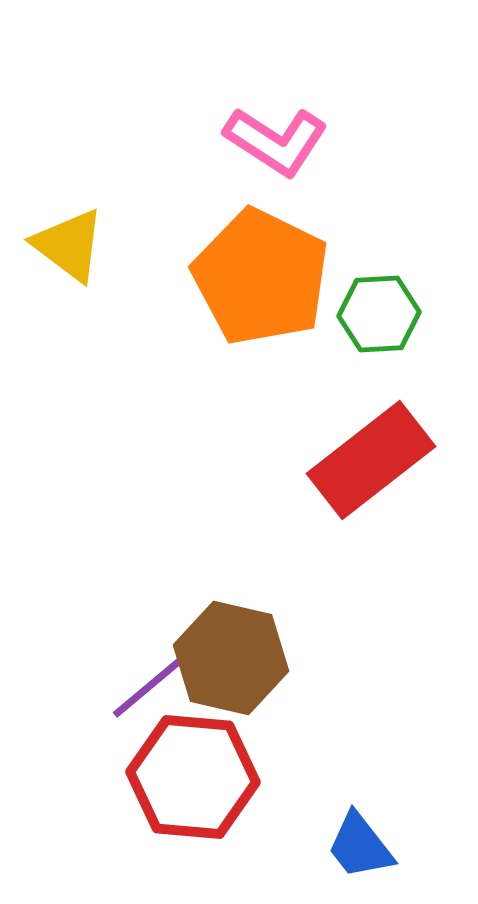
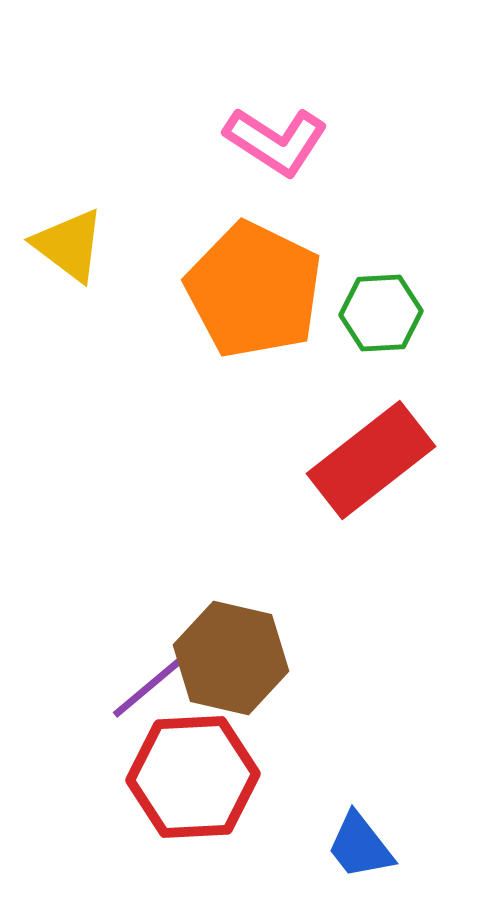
orange pentagon: moved 7 px left, 13 px down
green hexagon: moved 2 px right, 1 px up
red hexagon: rotated 8 degrees counterclockwise
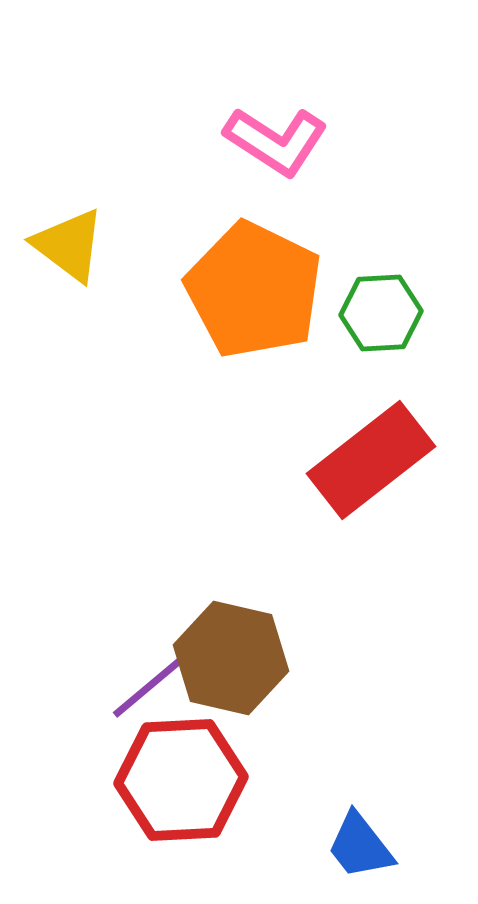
red hexagon: moved 12 px left, 3 px down
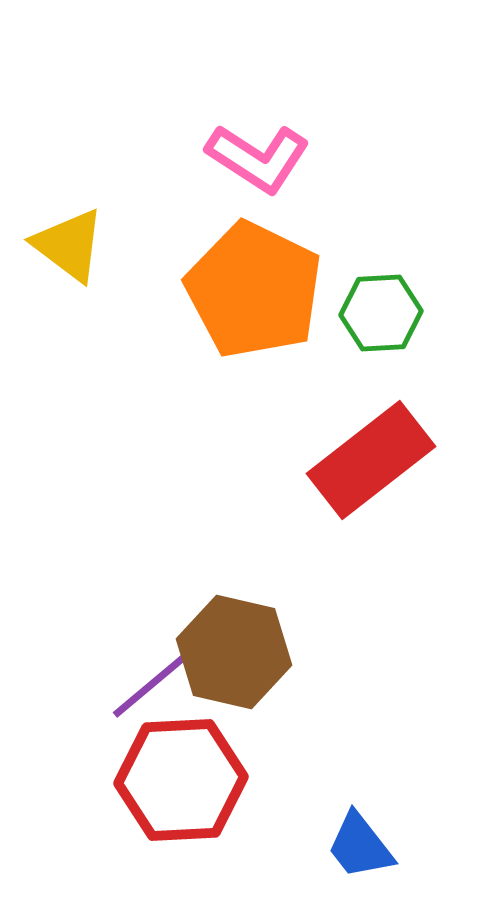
pink L-shape: moved 18 px left, 17 px down
brown hexagon: moved 3 px right, 6 px up
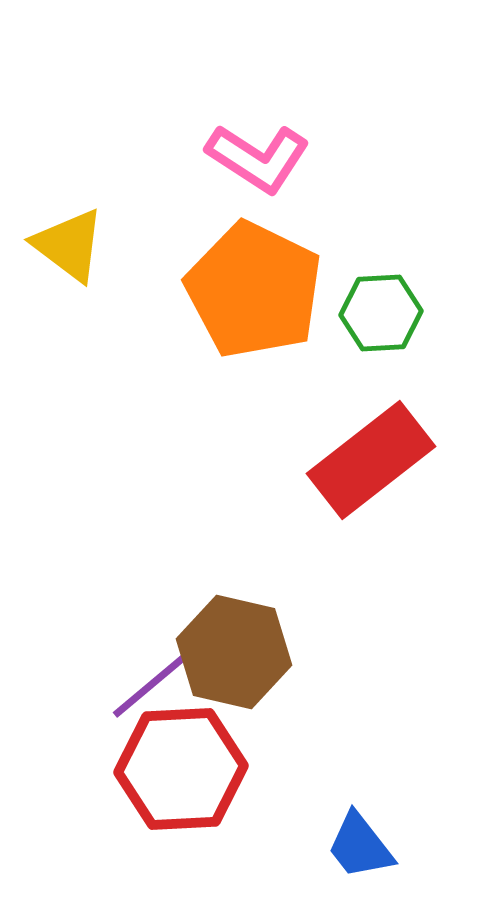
red hexagon: moved 11 px up
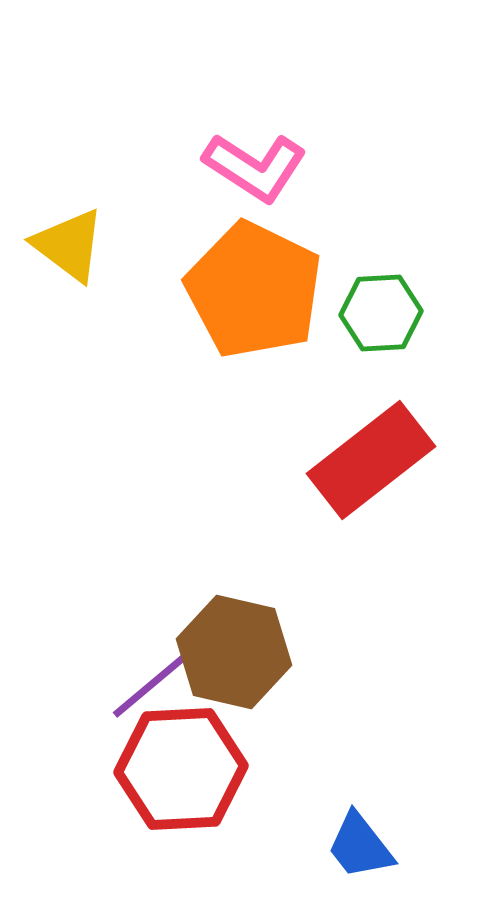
pink L-shape: moved 3 px left, 9 px down
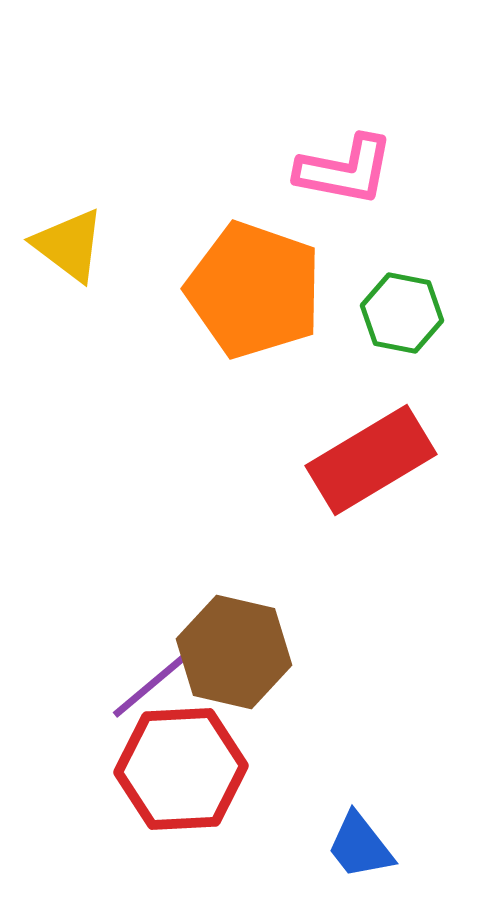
pink L-shape: moved 90 px right, 3 px down; rotated 22 degrees counterclockwise
orange pentagon: rotated 7 degrees counterclockwise
green hexagon: moved 21 px right; rotated 14 degrees clockwise
red rectangle: rotated 7 degrees clockwise
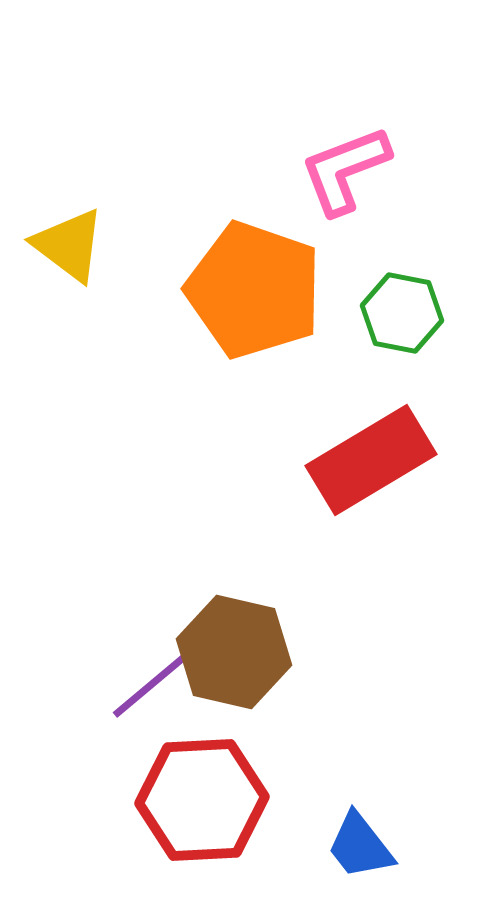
pink L-shape: rotated 148 degrees clockwise
red hexagon: moved 21 px right, 31 px down
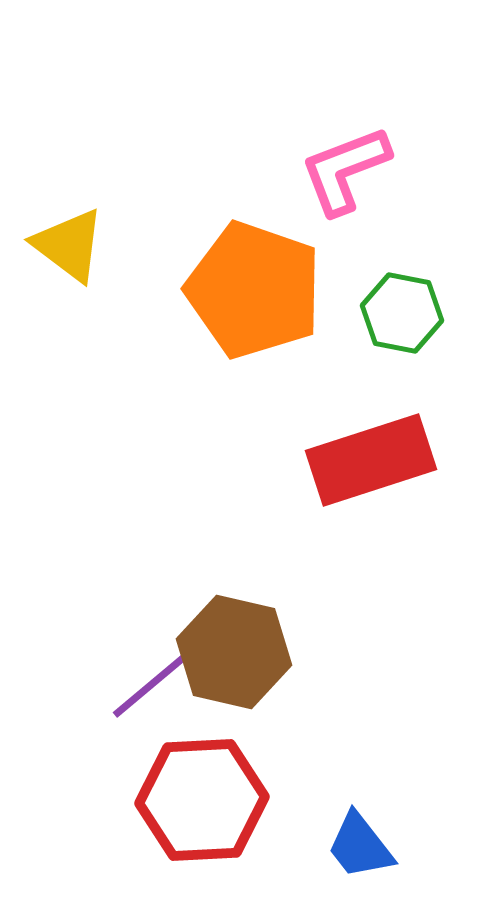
red rectangle: rotated 13 degrees clockwise
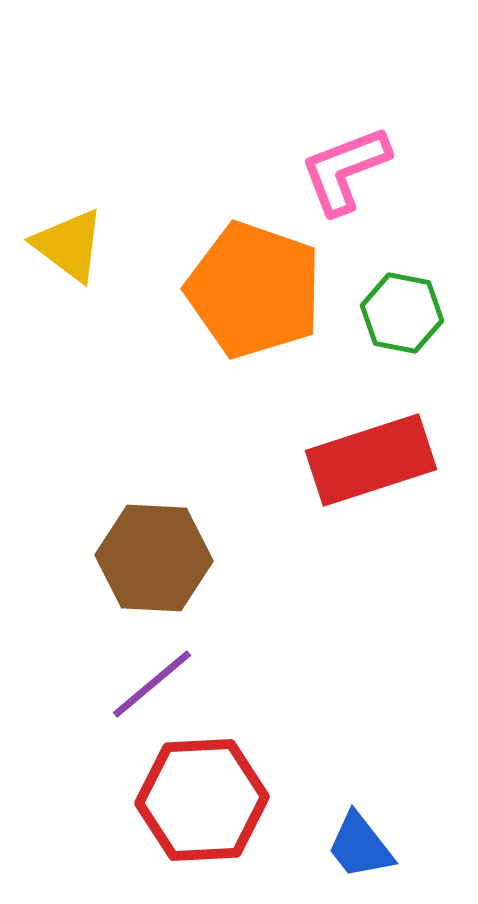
brown hexagon: moved 80 px left, 94 px up; rotated 10 degrees counterclockwise
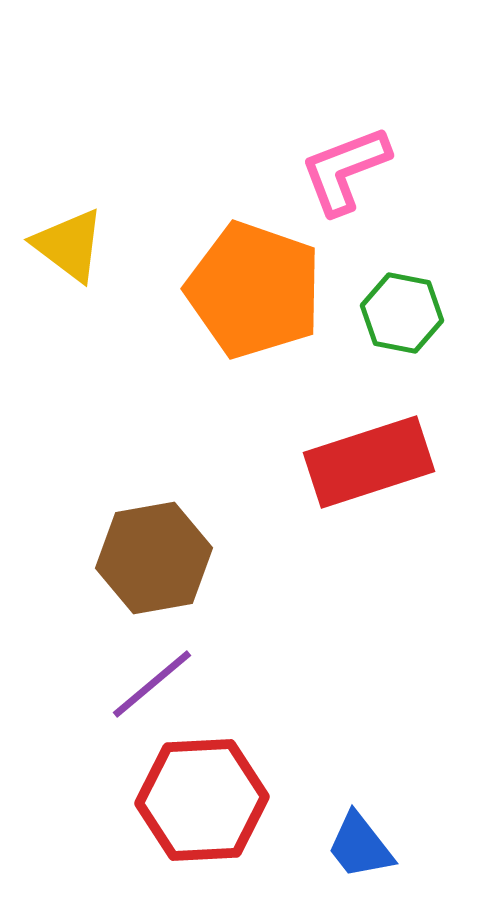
red rectangle: moved 2 px left, 2 px down
brown hexagon: rotated 13 degrees counterclockwise
